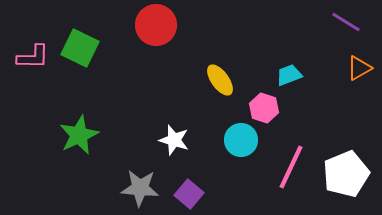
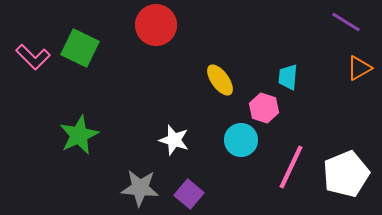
pink L-shape: rotated 44 degrees clockwise
cyan trapezoid: moved 1 px left, 2 px down; rotated 64 degrees counterclockwise
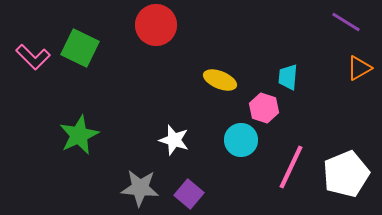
yellow ellipse: rotated 32 degrees counterclockwise
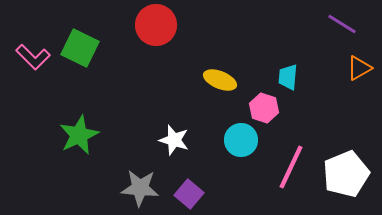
purple line: moved 4 px left, 2 px down
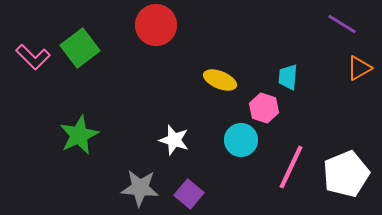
green square: rotated 27 degrees clockwise
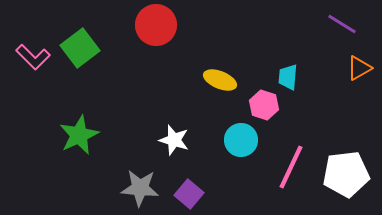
pink hexagon: moved 3 px up
white pentagon: rotated 15 degrees clockwise
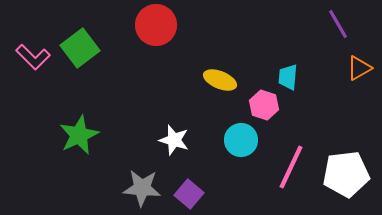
purple line: moved 4 px left; rotated 28 degrees clockwise
gray star: moved 2 px right
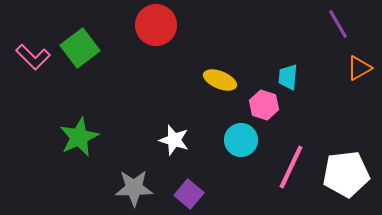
green star: moved 2 px down
gray star: moved 8 px left; rotated 6 degrees counterclockwise
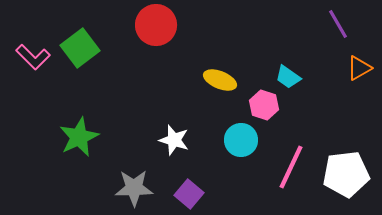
cyan trapezoid: rotated 60 degrees counterclockwise
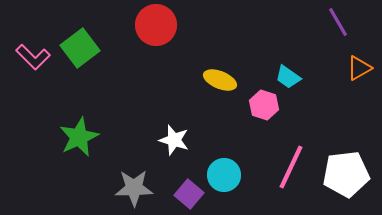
purple line: moved 2 px up
cyan circle: moved 17 px left, 35 px down
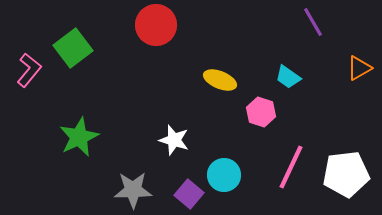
purple line: moved 25 px left
green square: moved 7 px left
pink L-shape: moved 4 px left, 13 px down; rotated 96 degrees counterclockwise
pink hexagon: moved 3 px left, 7 px down
gray star: moved 1 px left, 2 px down
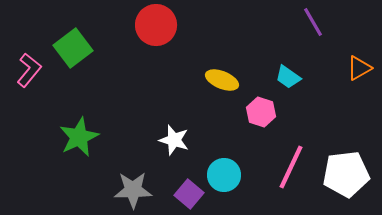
yellow ellipse: moved 2 px right
